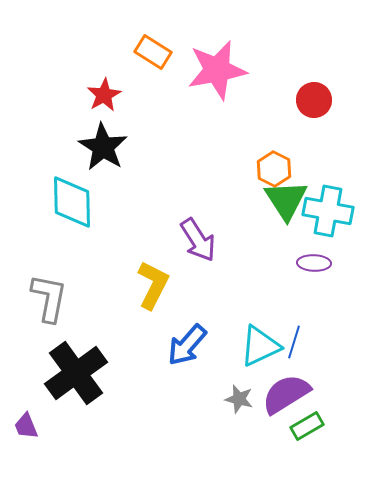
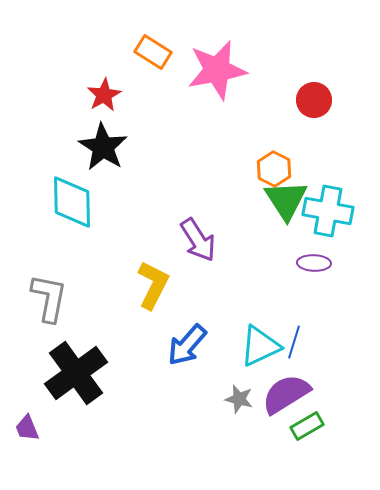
purple trapezoid: moved 1 px right, 2 px down
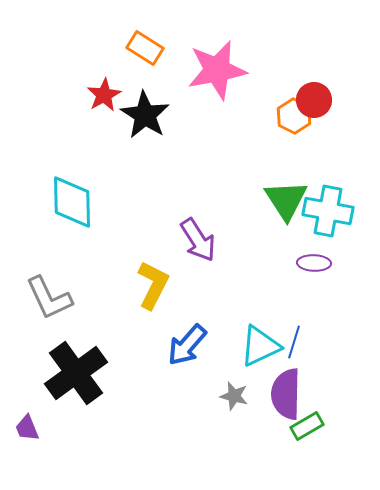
orange rectangle: moved 8 px left, 4 px up
black star: moved 42 px right, 32 px up
orange hexagon: moved 20 px right, 53 px up
gray L-shape: rotated 144 degrees clockwise
purple semicircle: rotated 57 degrees counterclockwise
gray star: moved 5 px left, 3 px up
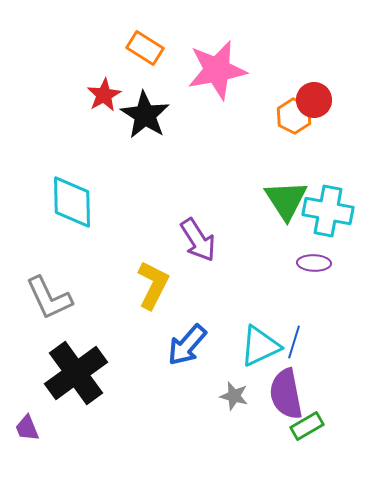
purple semicircle: rotated 12 degrees counterclockwise
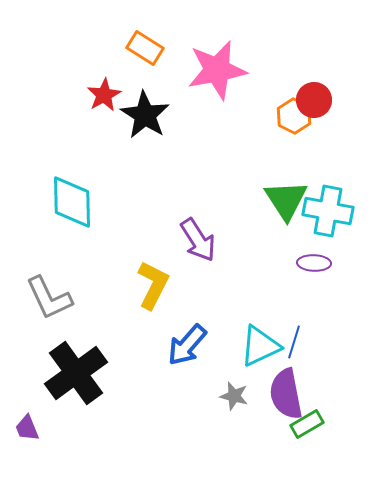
green rectangle: moved 2 px up
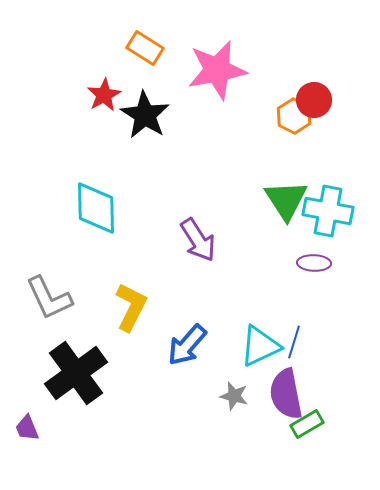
cyan diamond: moved 24 px right, 6 px down
yellow L-shape: moved 22 px left, 22 px down
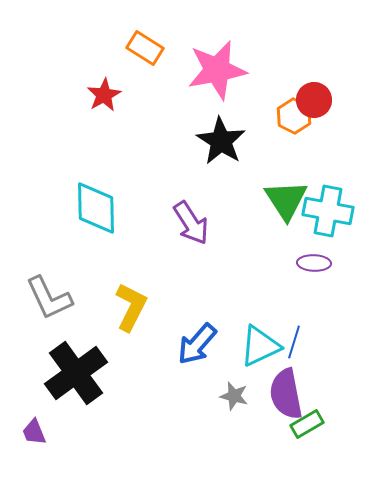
black star: moved 76 px right, 26 px down
purple arrow: moved 7 px left, 17 px up
blue arrow: moved 10 px right, 1 px up
purple trapezoid: moved 7 px right, 4 px down
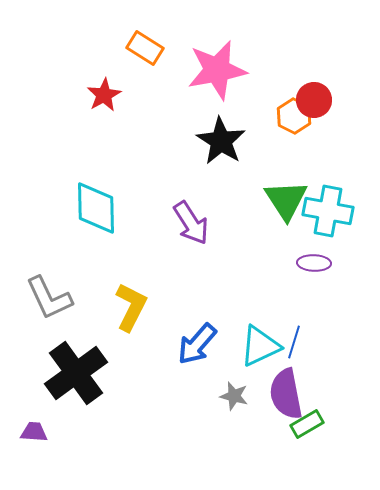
purple trapezoid: rotated 116 degrees clockwise
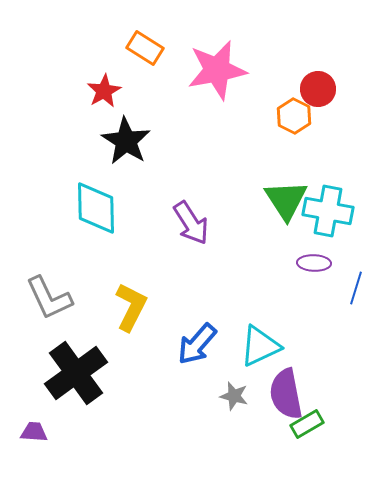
red star: moved 4 px up
red circle: moved 4 px right, 11 px up
black star: moved 95 px left
blue line: moved 62 px right, 54 px up
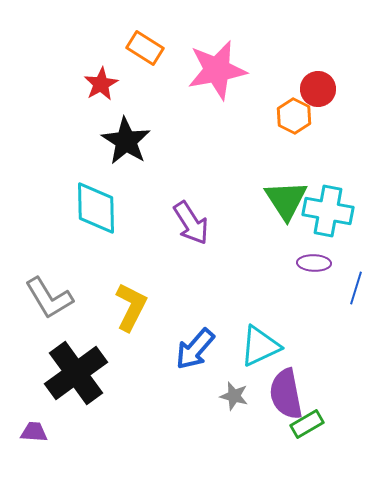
red star: moved 3 px left, 7 px up
gray L-shape: rotated 6 degrees counterclockwise
blue arrow: moved 2 px left, 5 px down
